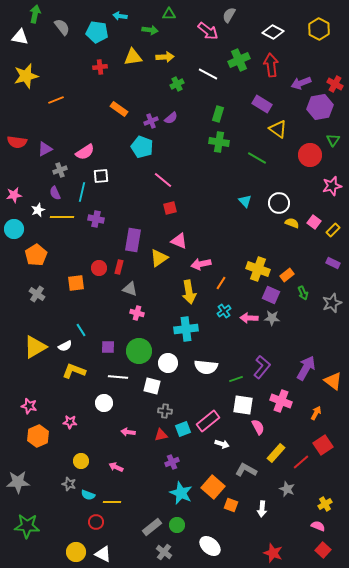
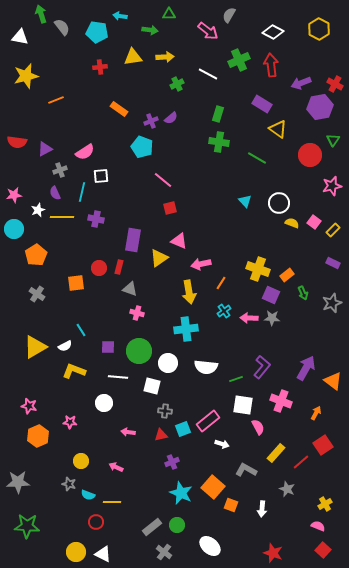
green arrow at (35, 14): moved 6 px right; rotated 30 degrees counterclockwise
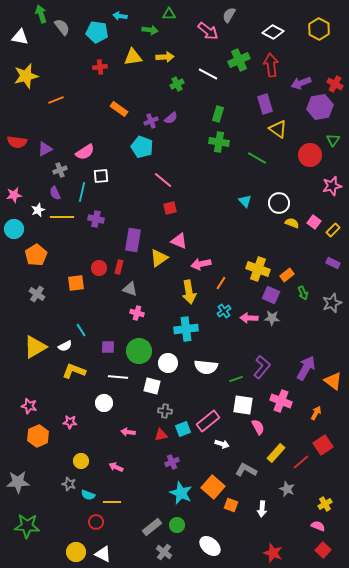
purple rectangle at (262, 104): moved 3 px right; rotated 42 degrees clockwise
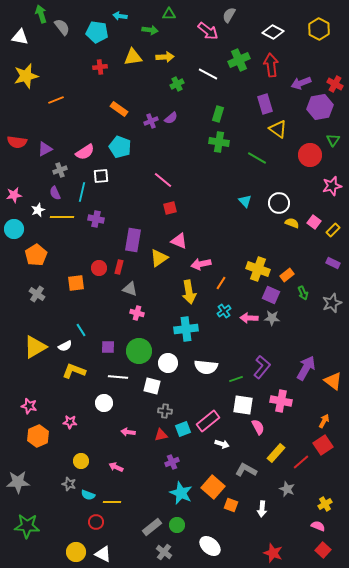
cyan pentagon at (142, 147): moved 22 px left
pink cross at (281, 401): rotated 10 degrees counterclockwise
orange arrow at (316, 413): moved 8 px right, 8 px down
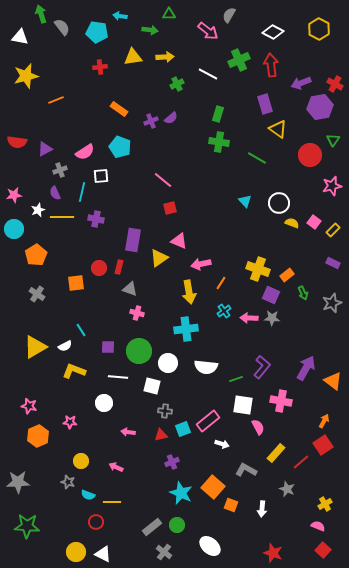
gray star at (69, 484): moved 1 px left, 2 px up
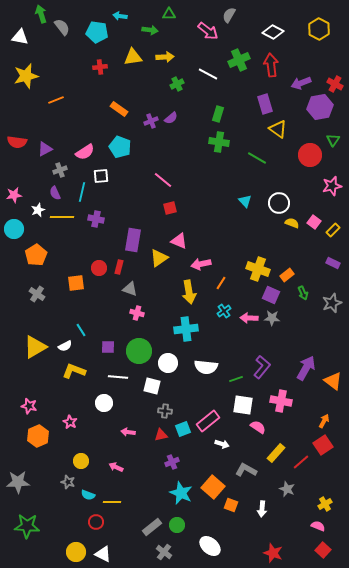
pink star at (70, 422): rotated 24 degrees clockwise
pink semicircle at (258, 427): rotated 28 degrees counterclockwise
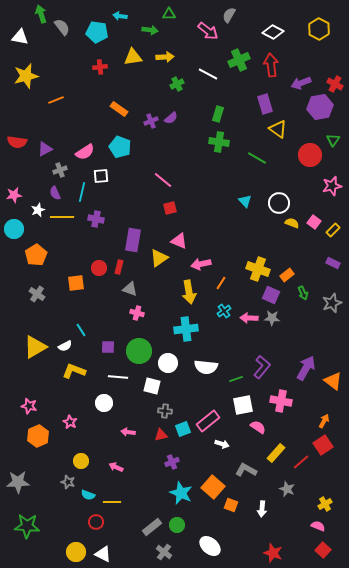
white square at (243, 405): rotated 20 degrees counterclockwise
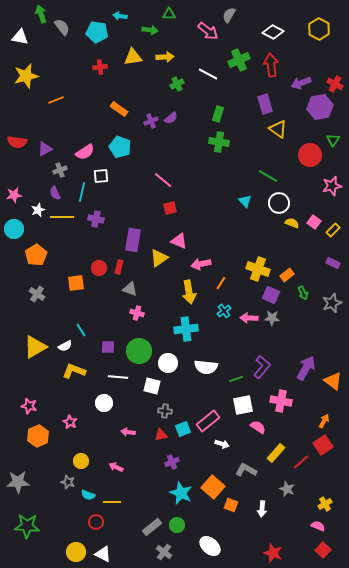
green line at (257, 158): moved 11 px right, 18 px down
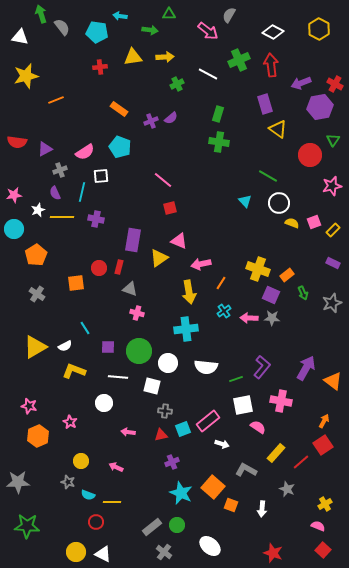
pink square at (314, 222): rotated 32 degrees clockwise
cyan line at (81, 330): moved 4 px right, 2 px up
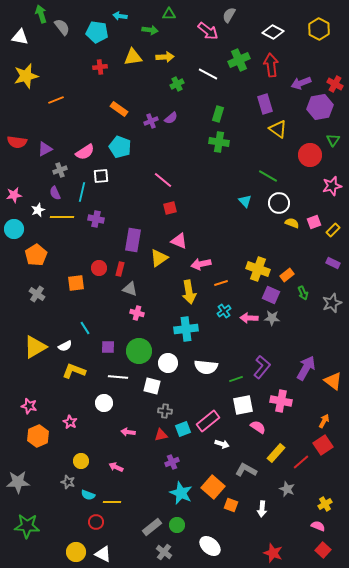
red rectangle at (119, 267): moved 1 px right, 2 px down
orange line at (221, 283): rotated 40 degrees clockwise
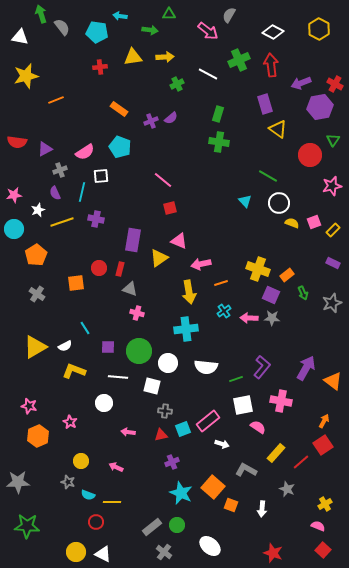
yellow line at (62, 217): moved 5 px down; rotated 20 degrees counterclockwise
